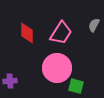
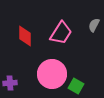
red diamond: moved 2 px left, 3 px down
pink circle: moved 5 px left, 6 px down
purple cross: moved 2 px down
green square: rotated 14 degrees clockwise
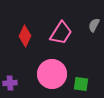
red diamond: rotated 25 degrees clockwise
green square: moved 5 px right, 2 px up; rotated 21 degrees counterclockwise
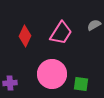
gray semicircle: rotated 32 degrees clockwise
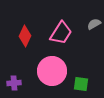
gray semicircle: moved 1 px up
pink circle: moved 3 px up
purple cross: moved 4 px right
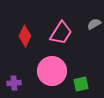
green square: rotated 21 degrees counterclockwise
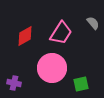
gray semicircle: moved 1 px left, 1 px up; rotated 80 degrees clockwise
red diamond: rotated 35 degrees clockwise
pink circle: moved 3 px up
purple cross: rotated 16 degrees clockwise
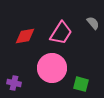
red diamond: rotated 20 degrees clockwise
green square: rotated 28 degrees clockwise
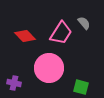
gray semicircle: moved 9 px left
red diamond: rotated 55 degrees clockwise
pink circle: moved 3 px left
green square: moved 3 px down
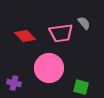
pink trapezoid: rotated 50 degrees clockwise
